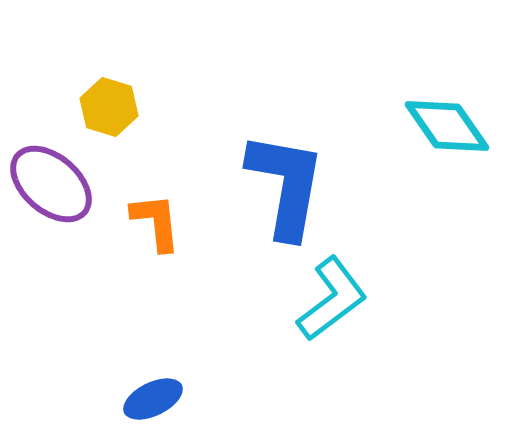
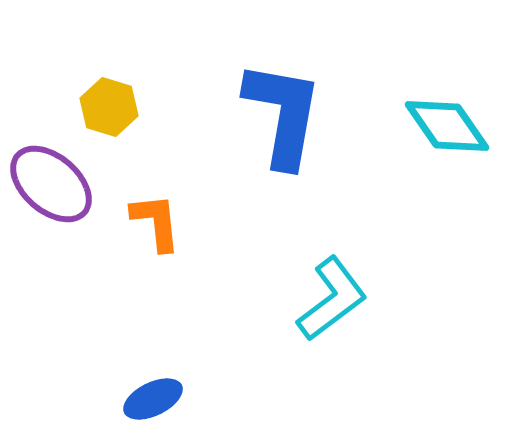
blue L-shape: moved 3 px left, 71 px up
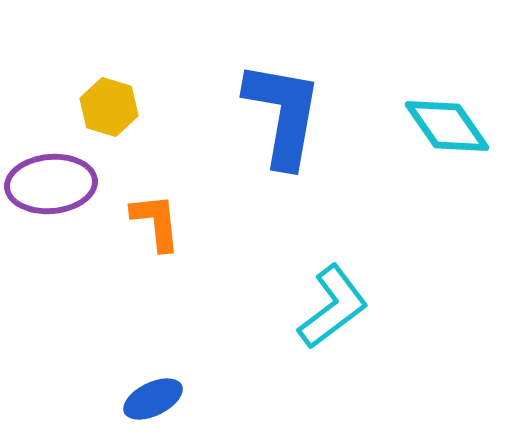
purple ellipse: rotated 46 degrees counterclockwise
cyan L-shape: moved 1 px right, 8 px down
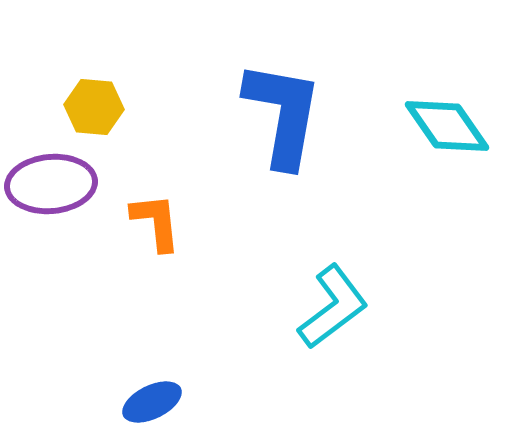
yellow hexagon: moved 15 px left; rotated 12 degrees counterclockwise
blue ellipse: moved 1 px left, 3 px down
